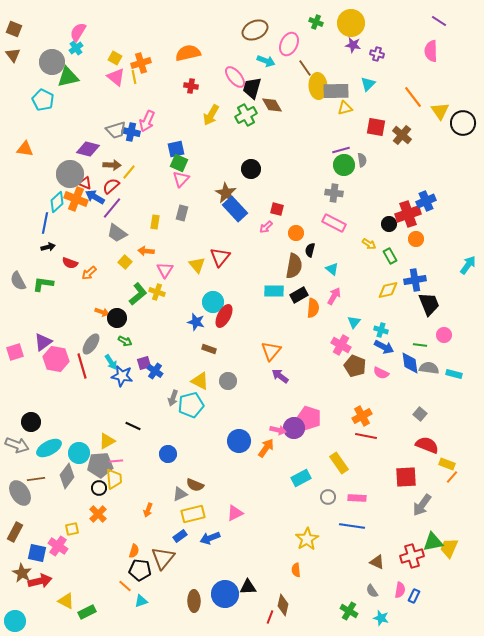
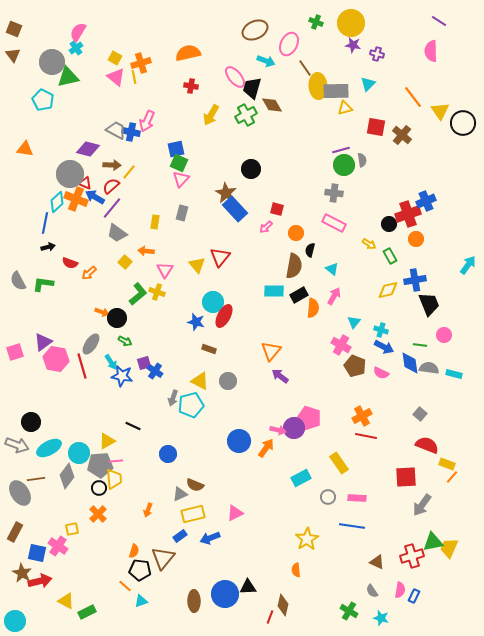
gray trapezoid at (116, 130): rotated 135 degrees counterclockwise
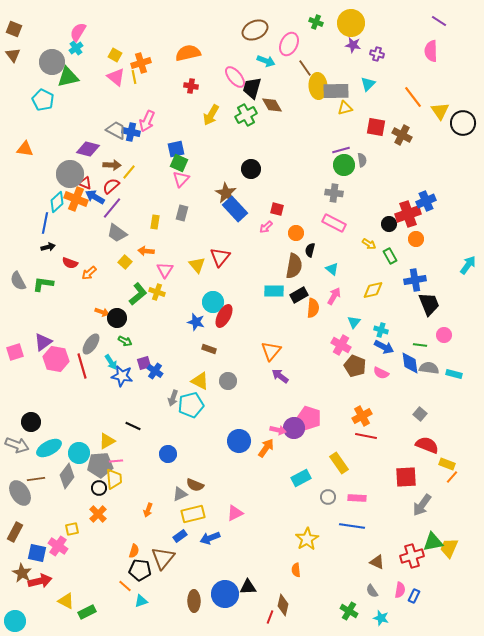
yellow square at (115, 58): moved 3 px up
brown cross at (402, 135): rotated 12 degrees counterclockwise
yellow diamond at (388, 290): moved 15 px left
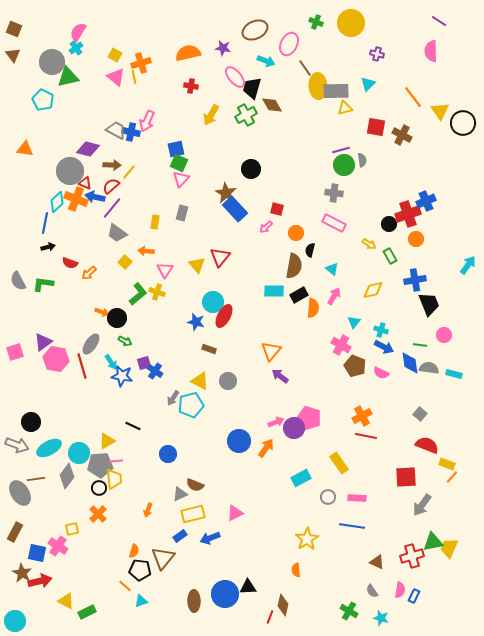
purple star at (353, 45): moved 130 px left, 3 px down
gray circle at (70, 174): moved 3 px up
blue arrow at (95, 197): rotated 18 degrees counterclockwise
gray arrow at (173, 398): rotated 14 degrees clockwise
pink arrow at (278, 430): moved 2 px left, 8 px up; rotated 35 degrees counterclockwise
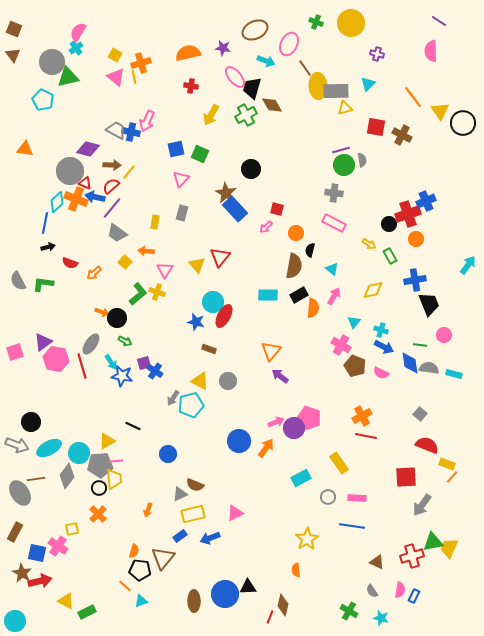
green square at (179, 163): moved 21 px right, 9 px up
orange arrow at (89, 273): moved 5 px right
cyan rectangle at (274, 291): moved 6 px left, 4 px down
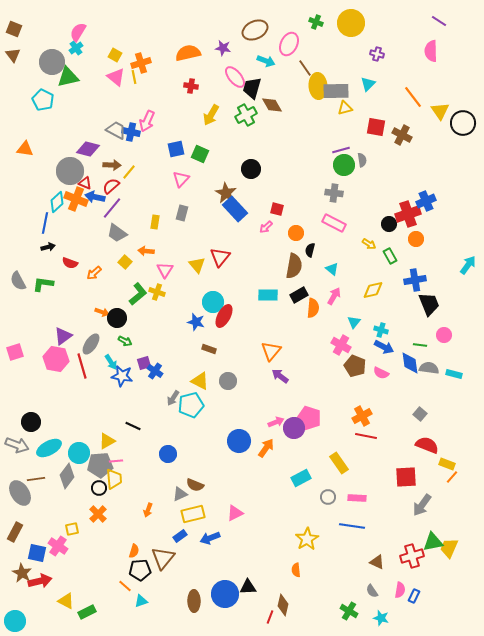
purple triangle at (43, 342): moved 20 px right, 6 px up
black pentagon at (140, 570): rotated 10 degrees counterclockwise
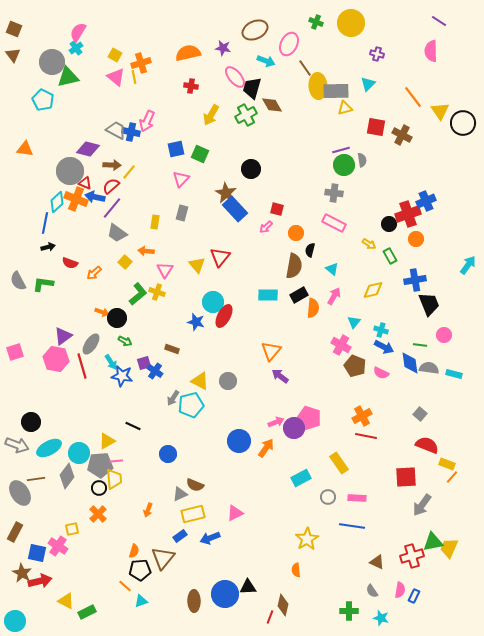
brown rectangle at (209, 349): moved 37 px left
green cross at (349, 611): rotated 30 degrees counterclockwise
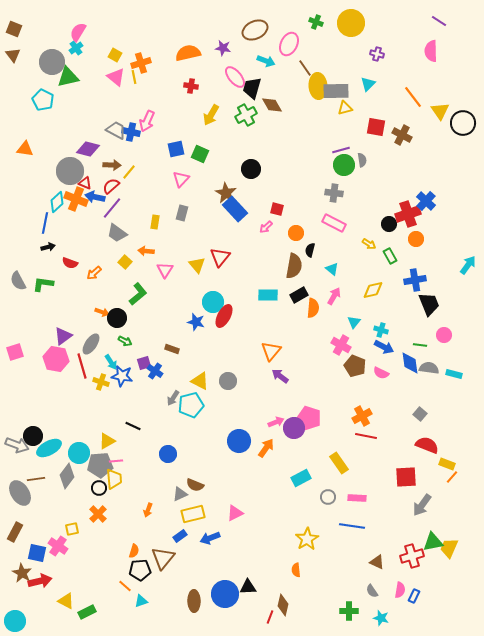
blue cross at (426, 201): rotated 24 degrees counterclockwise
yellow cross at (157, 292): moved 56 px left, 90 px down
black circle at (31, 422): moved 2 px right, 14 px down
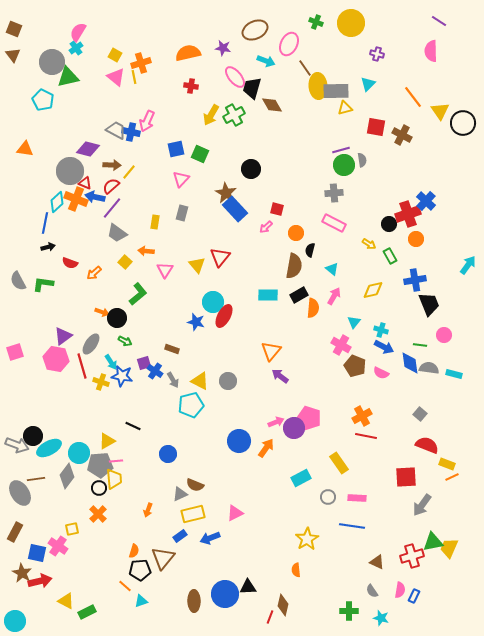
green cross at (246, 115): moved 12 px left
gray cross at (334, 193): rotated 12 degrees counterclockwise
gray arrow at (173, 398): moved 18 px up; rotated 63 degrees counterclockwise
orange line at (452, 477): rotated 24 degrees clockwise
